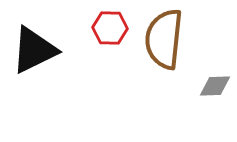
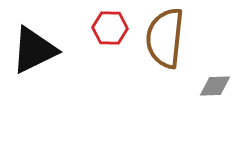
brown semicircle: moved 1 px right, 1 px up
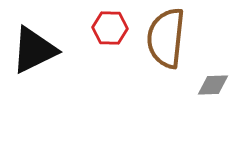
brown semicircle: moved 1 px right
gray diamond: moved 2 px left, 1 px up
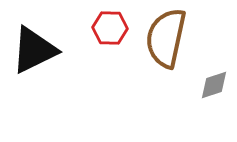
brown semicircle: rotated 6 degrees clockwise
gray diamond: moved 1 px right; rotated 16 degrees counterclockwise
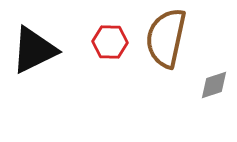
red hexagon: moved 14 px down
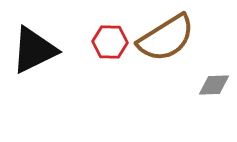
brown semicircle: rotated 134 degrees counterclockwise
gray diamond: rotated 16 degrees clockwise
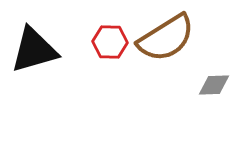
black triangle: rotated 10 degrees clockwise
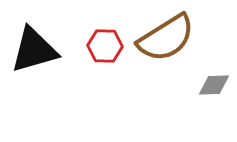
red hexagon: moved 5 px left, 4 px down
